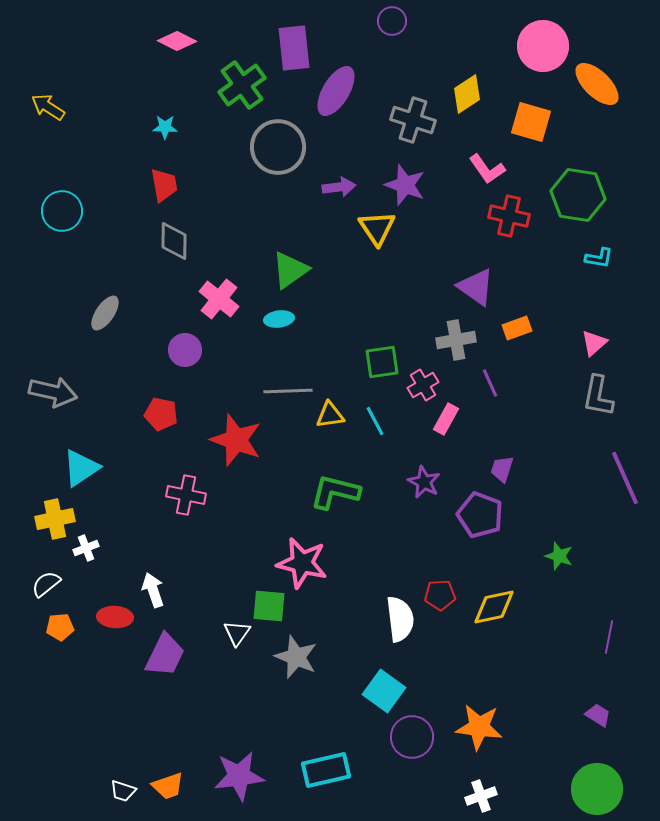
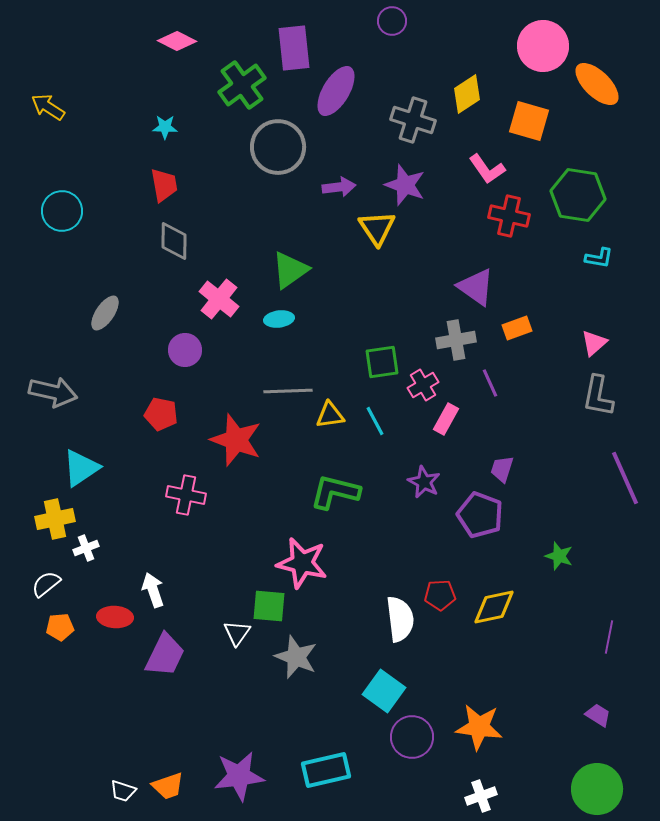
orange square at (531, 122): moved 2 px left, 1 px up
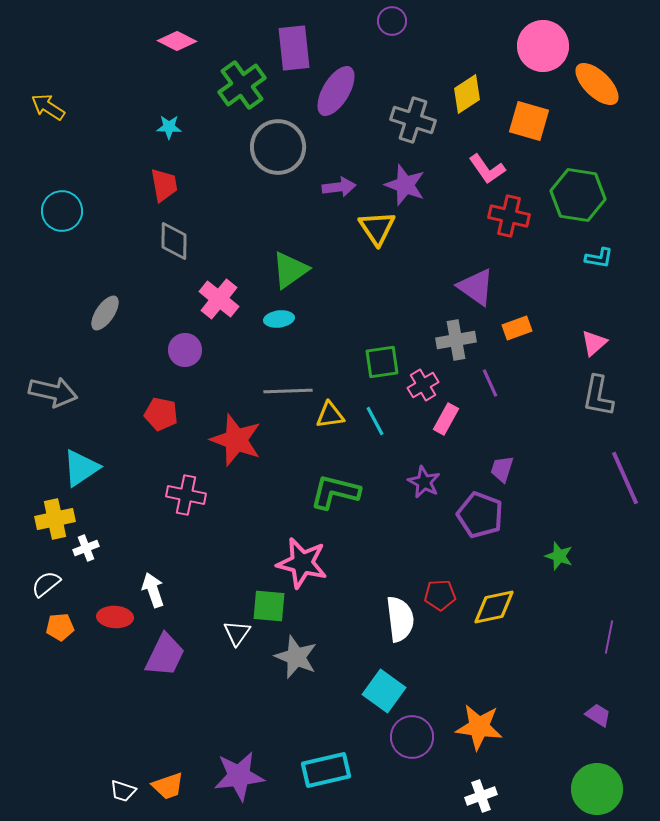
cyan star at (165, 127): moved 4 px right
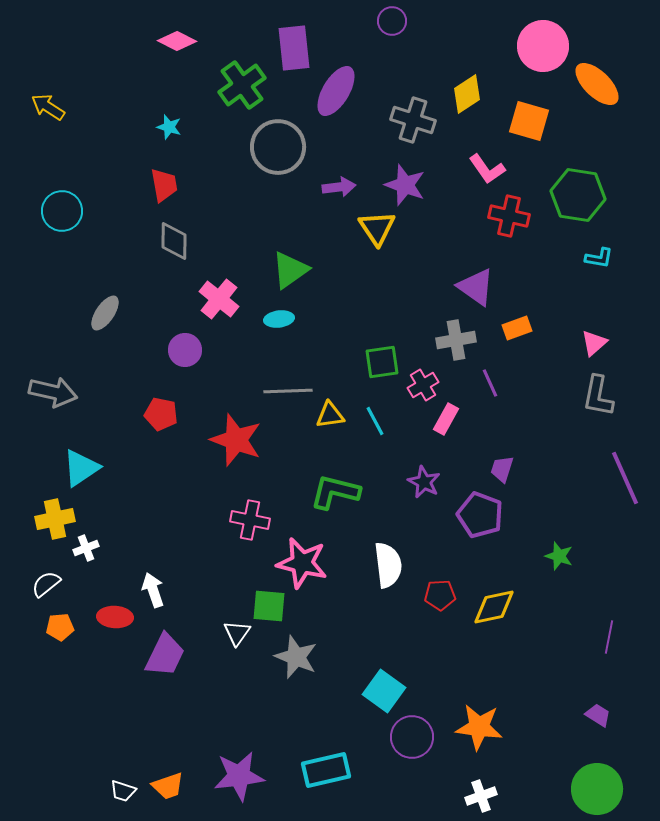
cyan star at (169, 127): rotated 15 degrees clockwise
pink cross at (186, 495): moved 64 px right, 25 px down
white semicircle at (400, 619): moved 12 px left, 54 px up
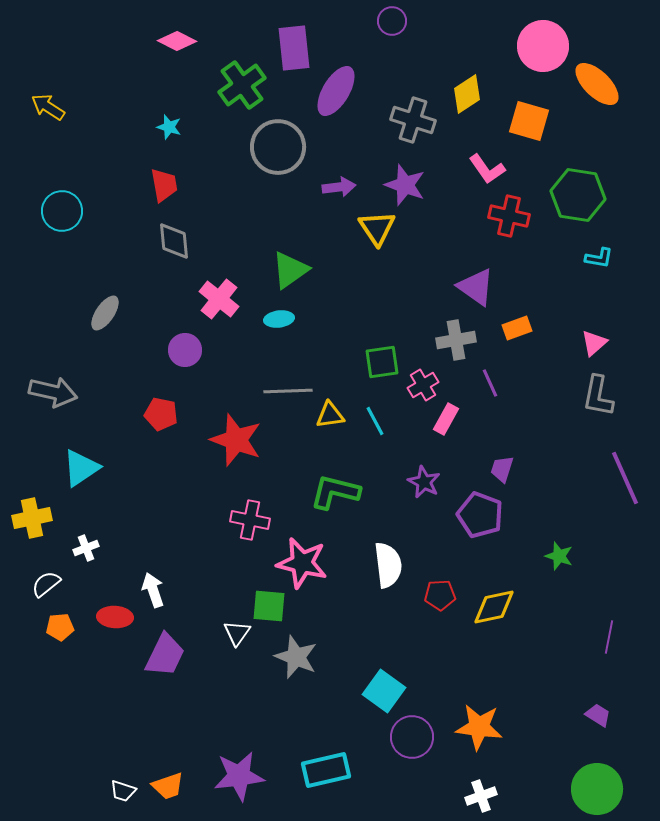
gray diamond at (174, 241): rotated 6 degrees counterclockwise
yellow cross at (55, 519): moved 23 px left, 1 px up
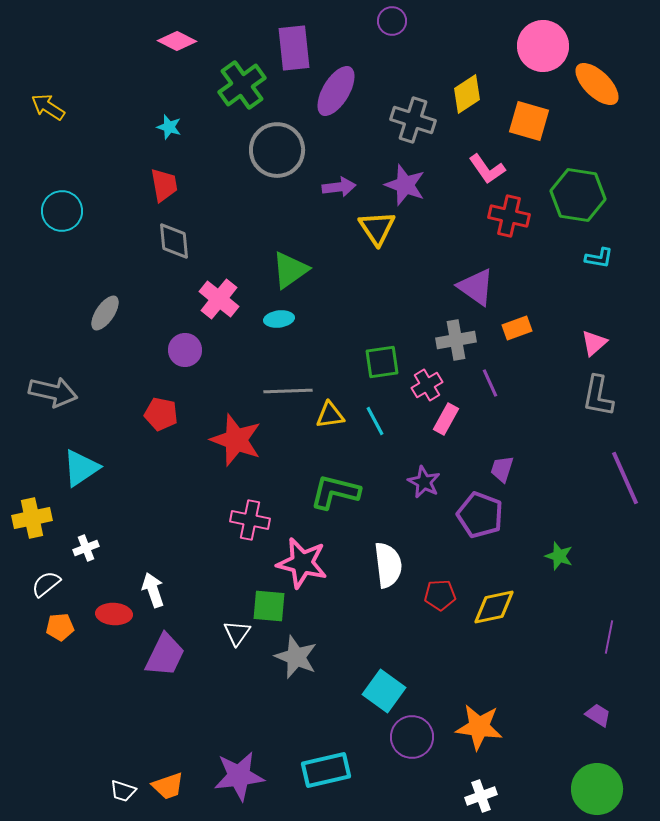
gray circle at (278, 147): moved 1 px left, 3 px down
pink cross at (423, 385): moved 4 px right
red ellipse at (115, 617): moved 1 px left, 3 px up
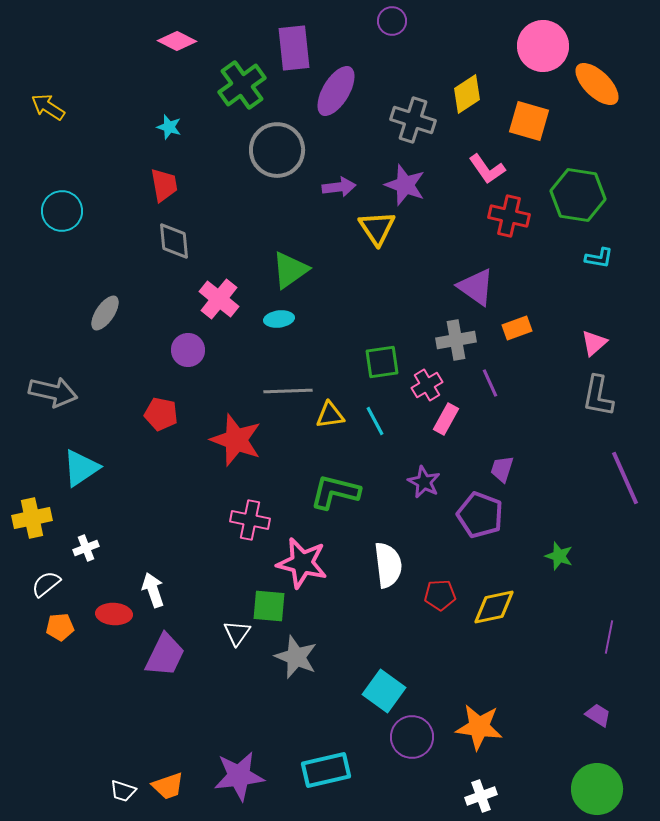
purple circle at (185, 350): moved 3 px right
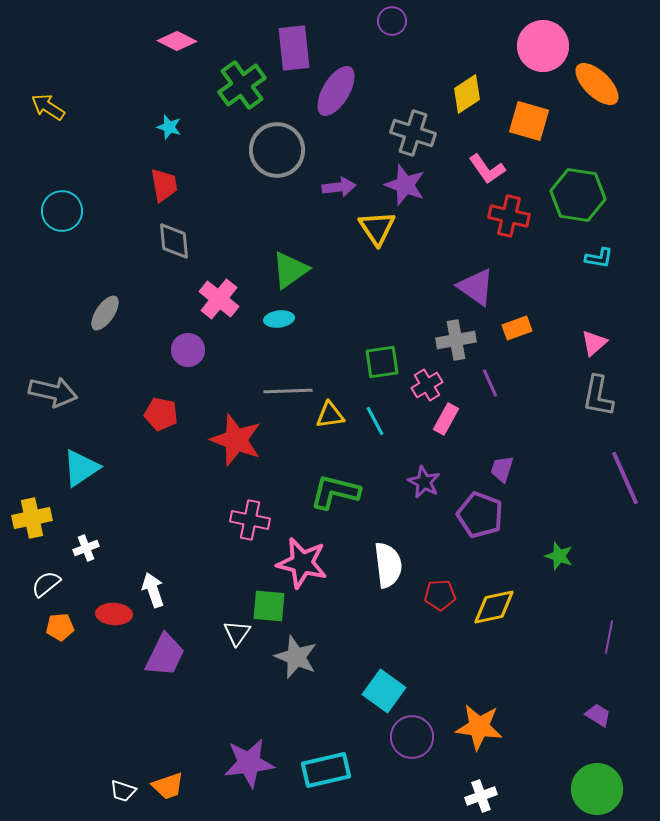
gray cross at (413, 120): moved 13 px down
purple star at (239, 776): moved 10 px right, 13 px up
